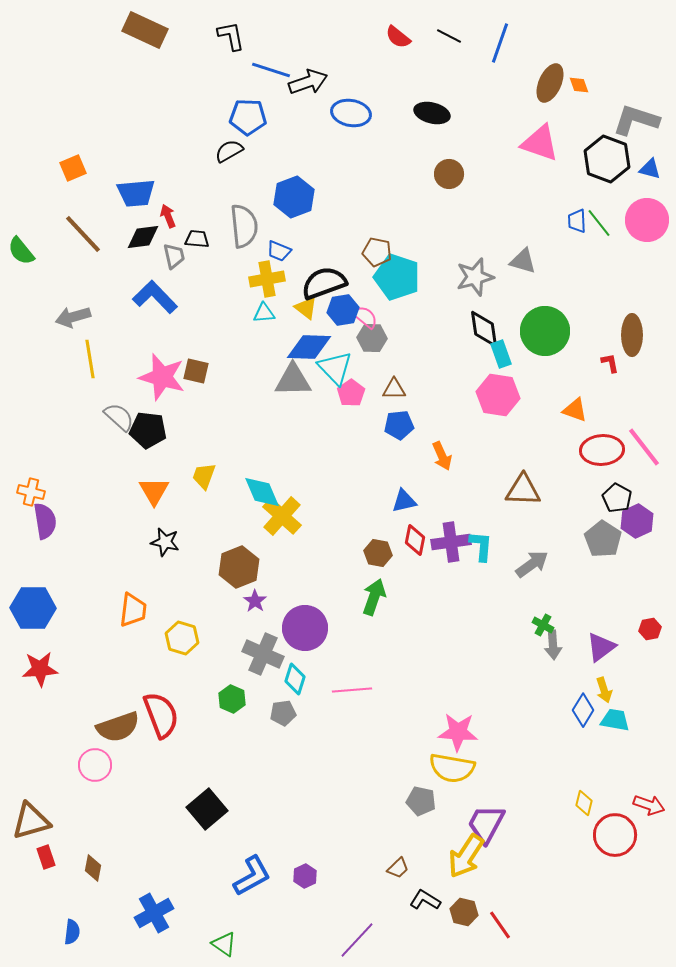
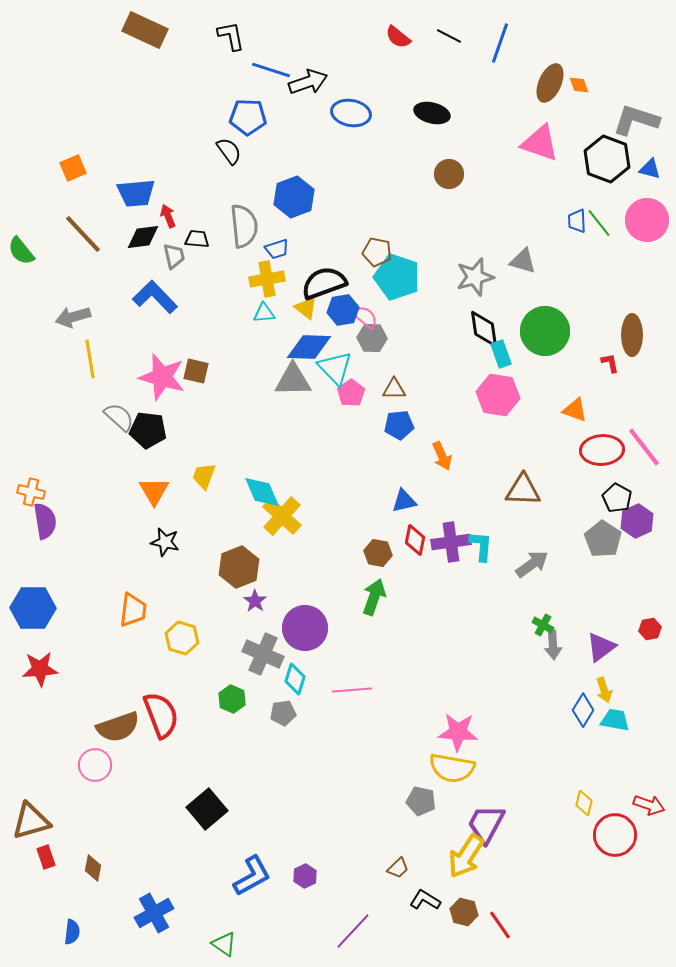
black semicircle at (229, 151): rotated 84 degrees clockwise
blue trapezoid at (279, 251): moved 2 px left, 2 px up; rotated 40 degrees counterclockwise
purple line at (357, 940): moved 4 px left, 9 px up
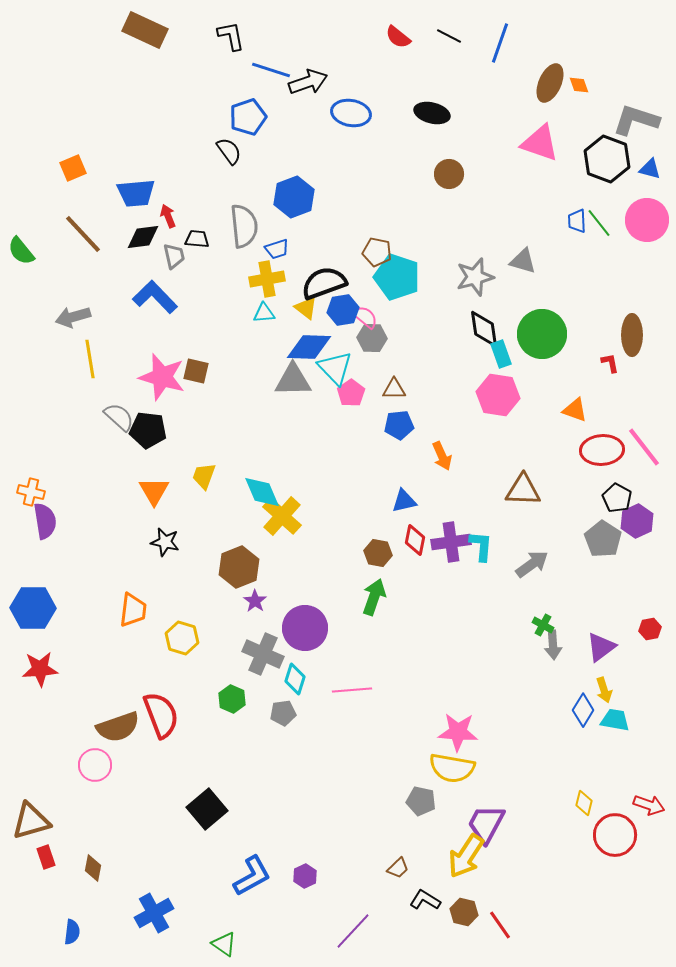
blue pentagon at (248, 117): rotated 21 degrees counterclockwise
green circle at (545, 331): moved 3 px left, 3 px down
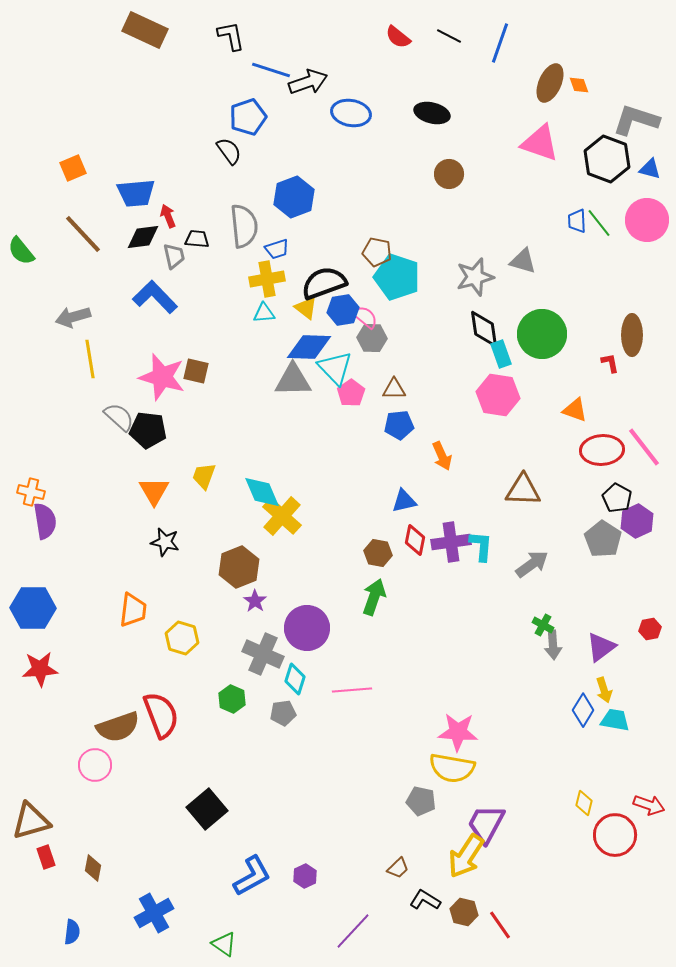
purple circle at (305, 628): moved 2 px right
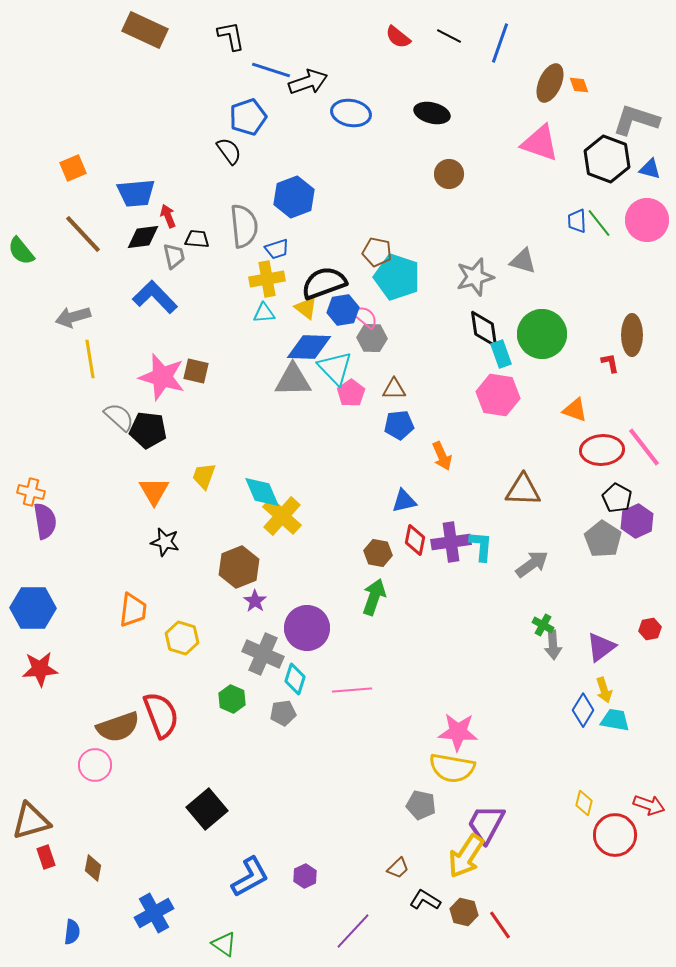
gray pentagon at (421, 801): moved 4 px down
blue L-shape at (252, 876): moved 2 px left, 1 px down
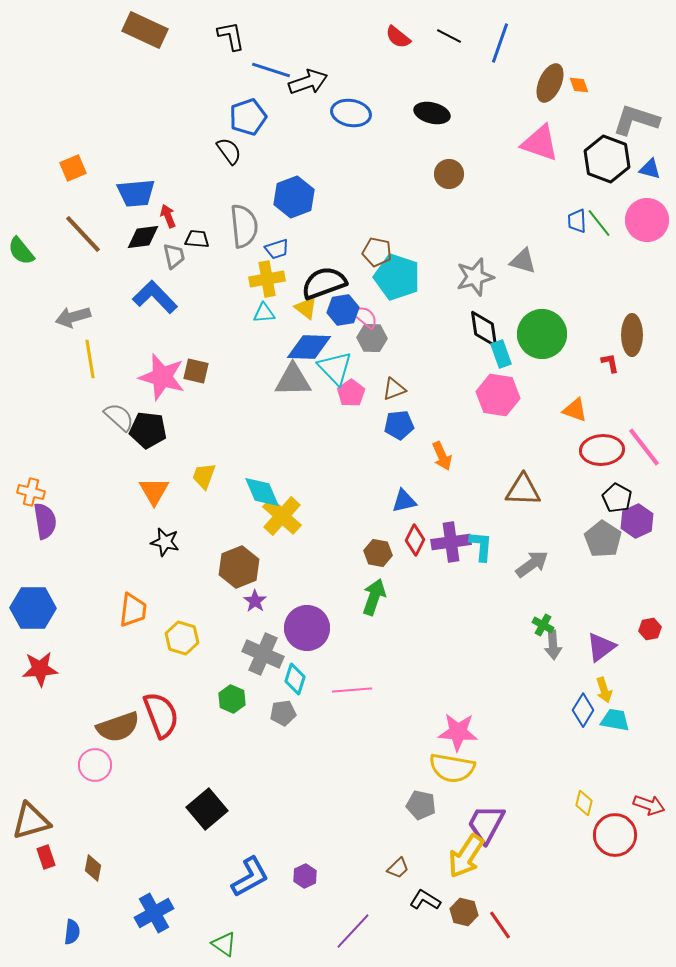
brown triangle at (394, 389): rotated 20 degrees counterclockwise
red diamond at (415, 540): rotated 16 degrees clockwise
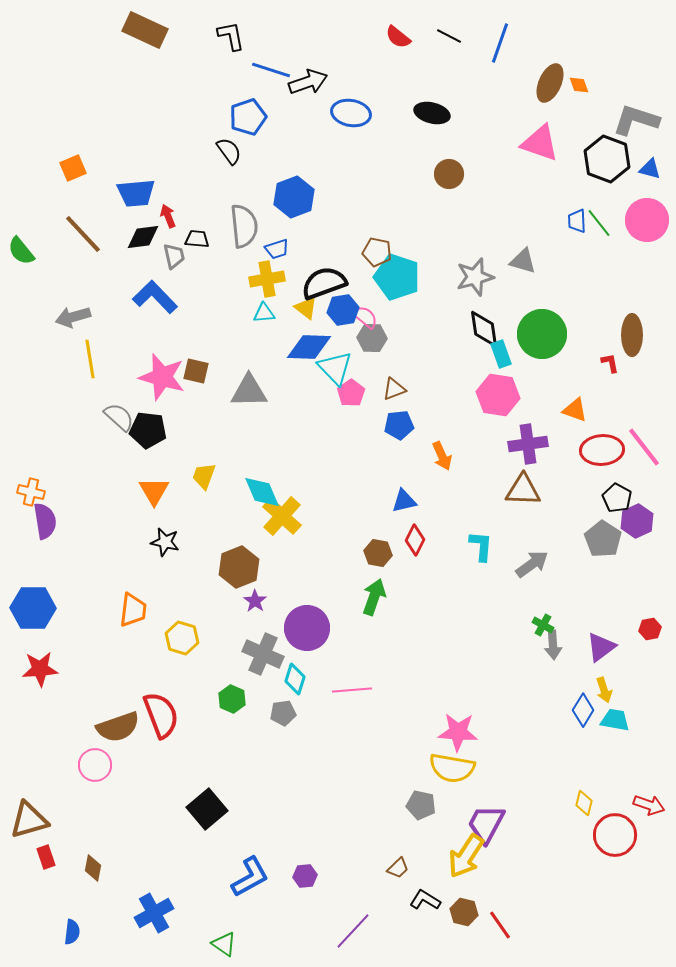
gray triangle at (293, 380): moved 44 px left, 11 px down
purple cross at (451, 542): moved 77 px right, 98 px up
brown triangle at (31, 821): moved 2 px left, 1 px up
purple hexagon at (305, 876): rotated 20 degrees clockwise
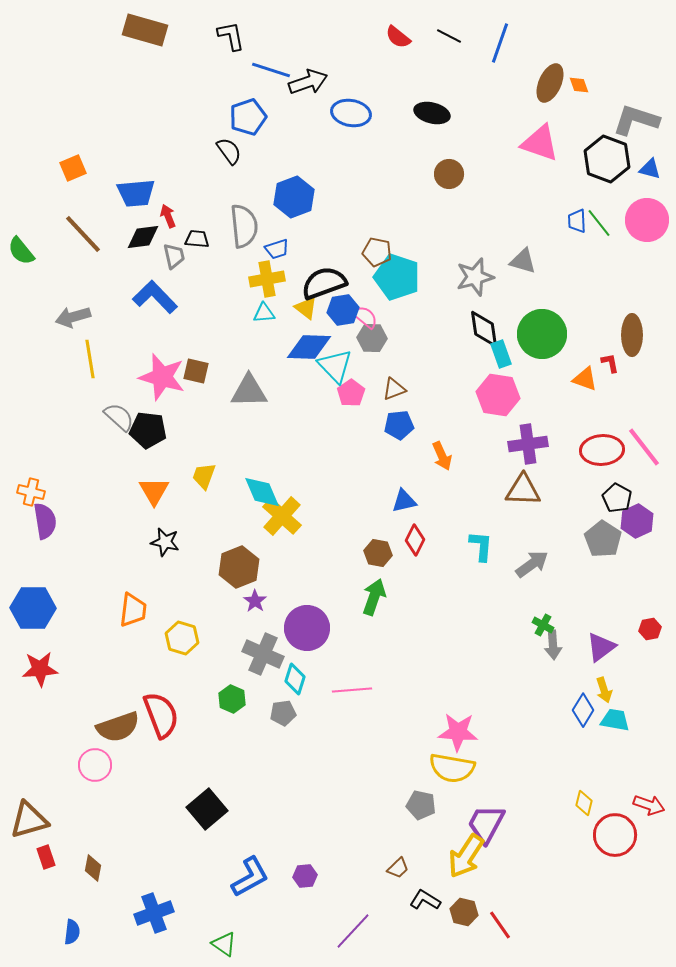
brown rectangle at (145, 30): rotated 9 degrees counterclockwise
cyan triangle at (335, 368): moved 2 px up
orange triangle at (575, 410): moved 10 px right, 31 px up
blue cross at (154, 913): rotated 9 degrees clockwise
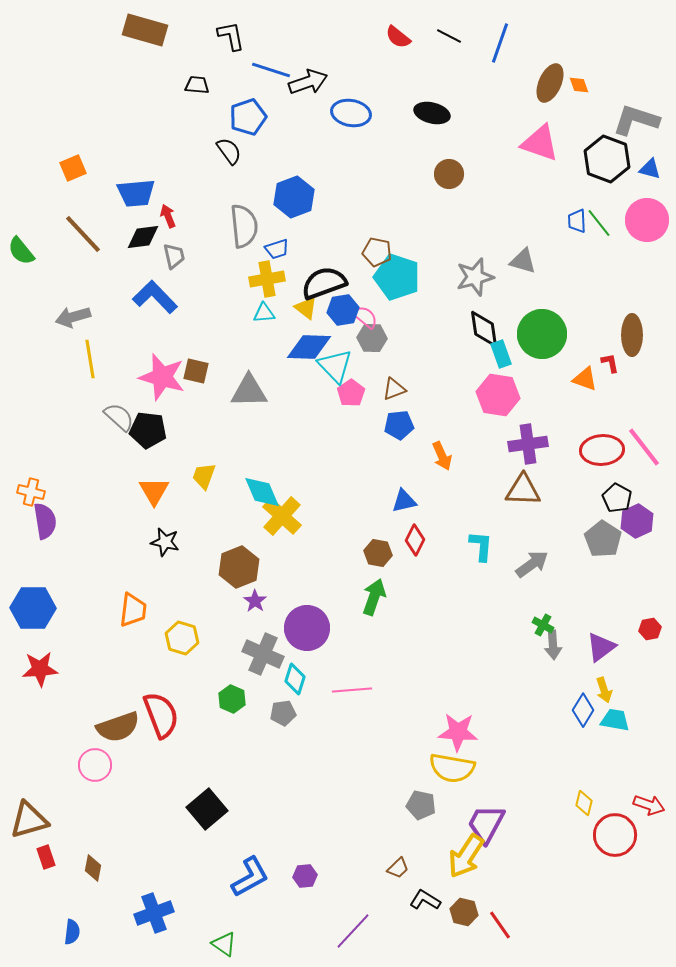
black trapezoid at (197, 239): moved 154 px up
